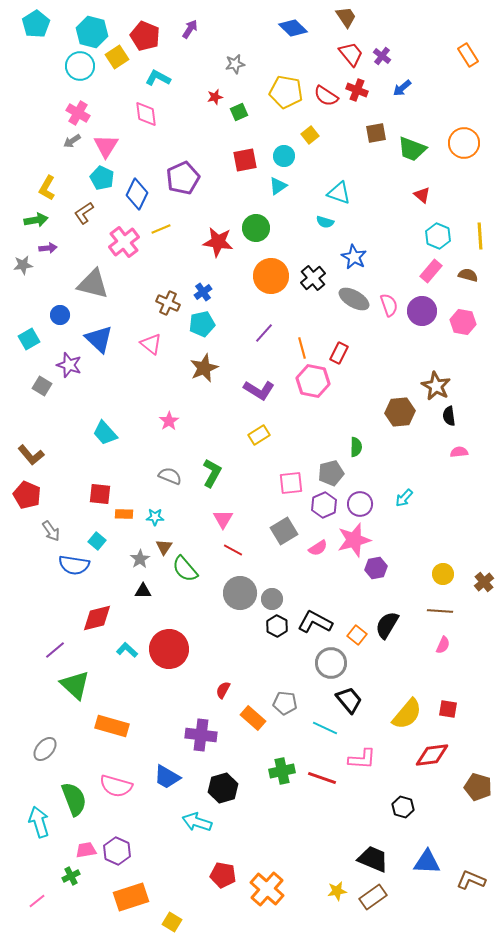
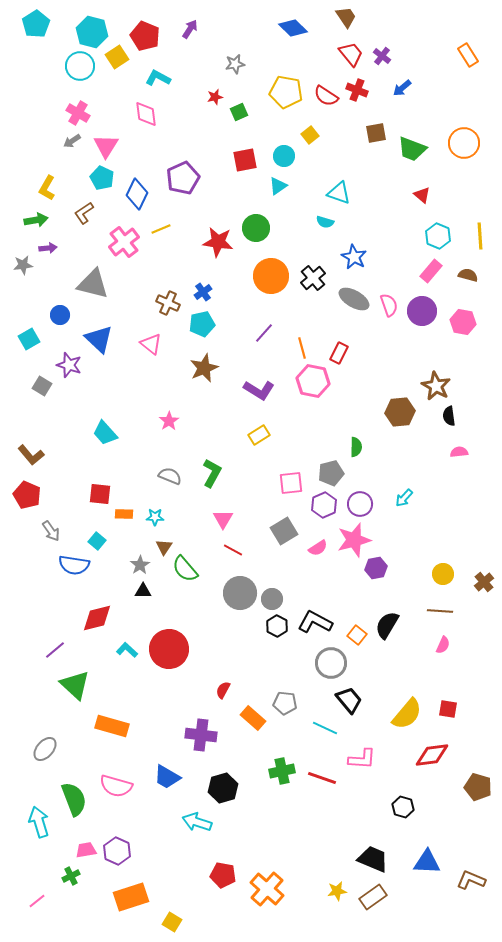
gray star at (140, 559): moved 6 px down
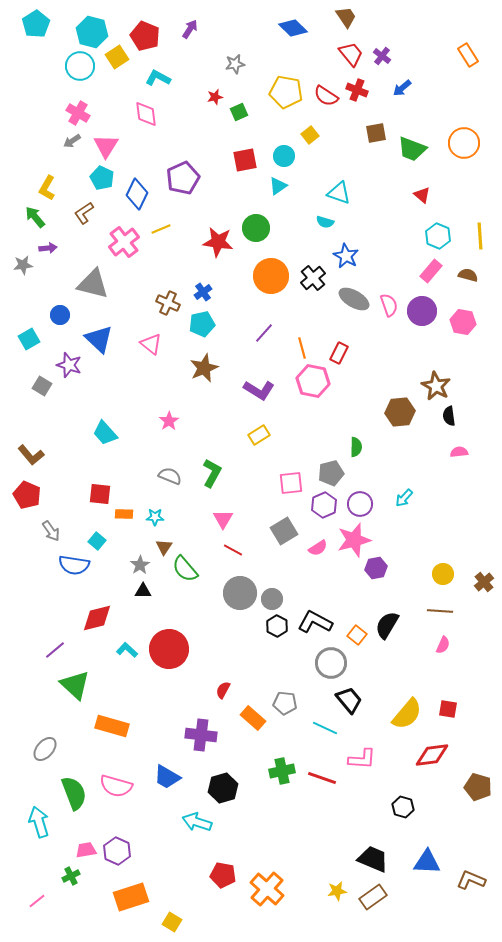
green arrow at (36, 220): moved 1 px left, 3 px up; rotated 120 degrees counterclockwise
blue star at (354, 257): moved 8 px left, 1 px up
green semicircle at (74, 799): moved 6 px up
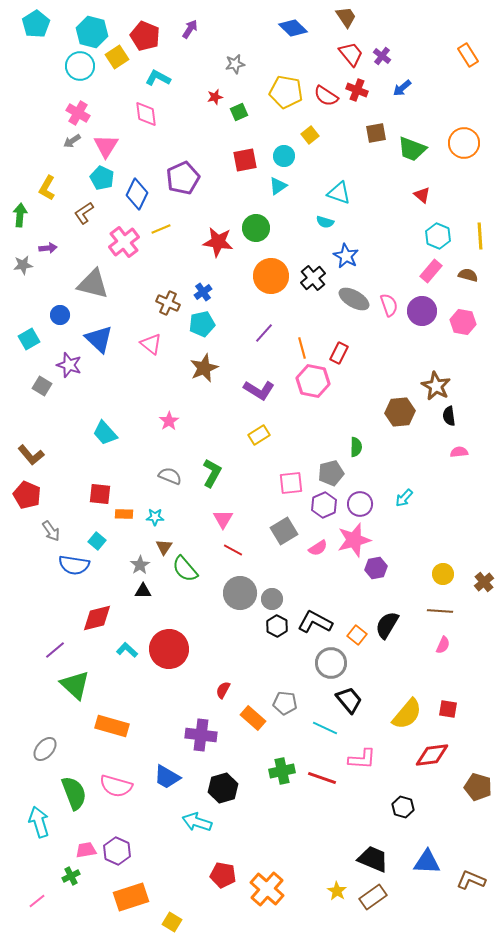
green arrow at (35, 217): moved 15 px left, 2 px up; rotated 45 degrees clockwise
yellow star at (337, 891): rotated 30 degrees counterclockwise
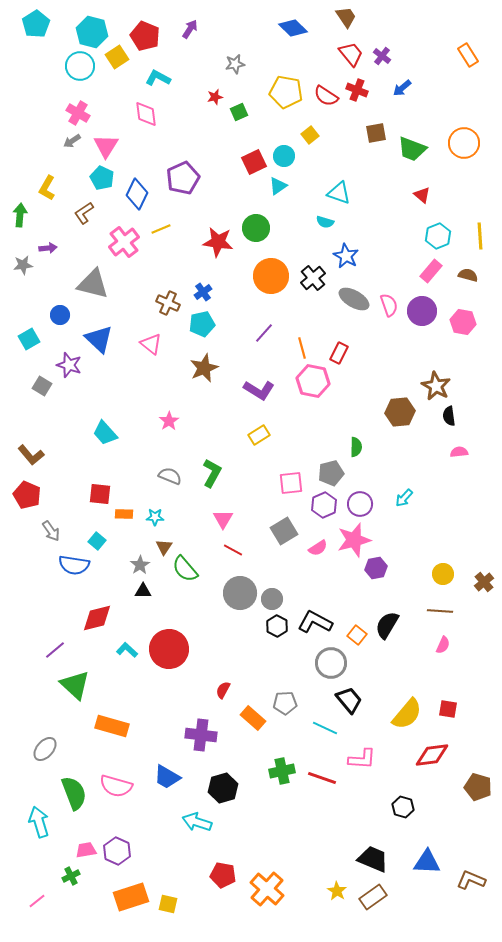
red square at (245, 160): moved 9 px right, 2 px down; rotated 15 degrees counterclockwise
cyan hexagon at (438, 236): rotated 15 degrees clockwise
gray pentagon at (285, 703): rotated 10 degrees counterclockwise
yellow square at (172, 922): moved 4 px left, 18 px up; rotated 18 degrees counterclockwise
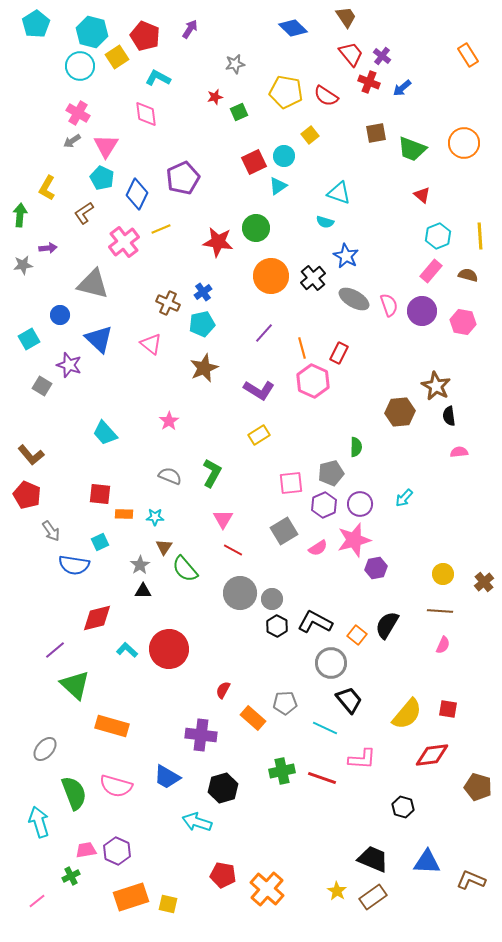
red cross at (357, 90): moved 12 px right, 8 px up
pink hexagon at (313, 381): rotated 12 degrees clockwise
cyan square at (97, 541): moved 3 px right, 1 px down; rotated 24 degrees clockwise
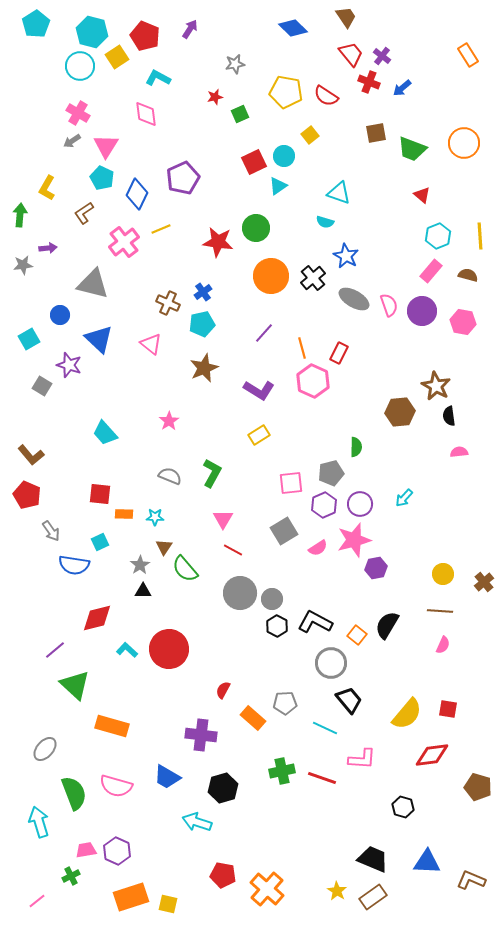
green square at (239, 112): moved 1 px right, 2 px down
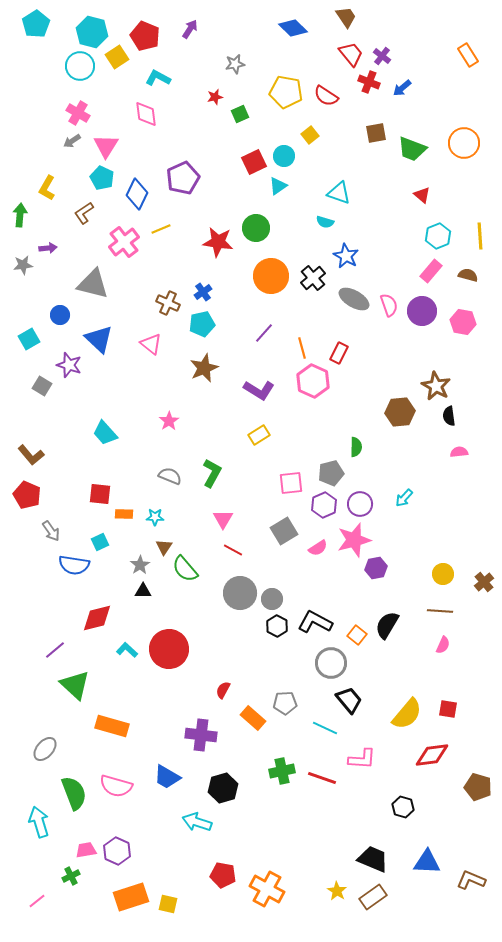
orange cross at (267, 889): rotated 12 degrees counterclockwise
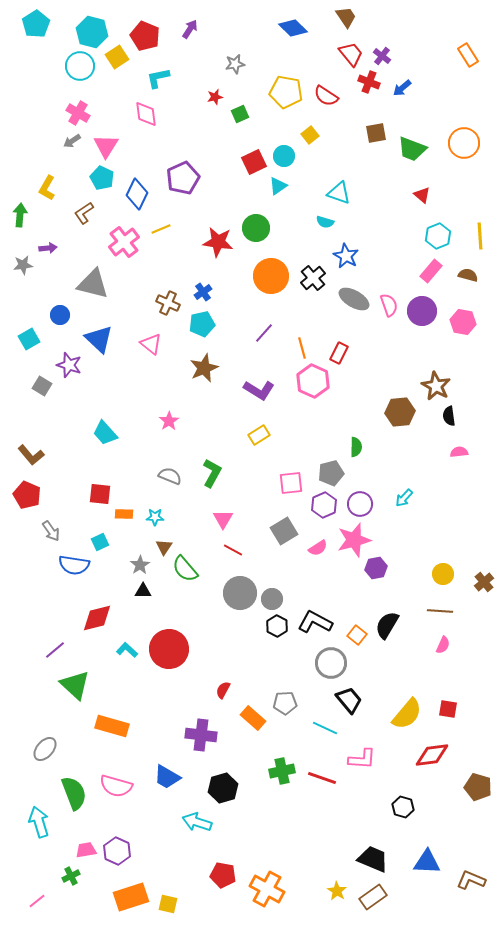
cyan L-shape at (158, 78): rotated 40 degrees counterclockwise
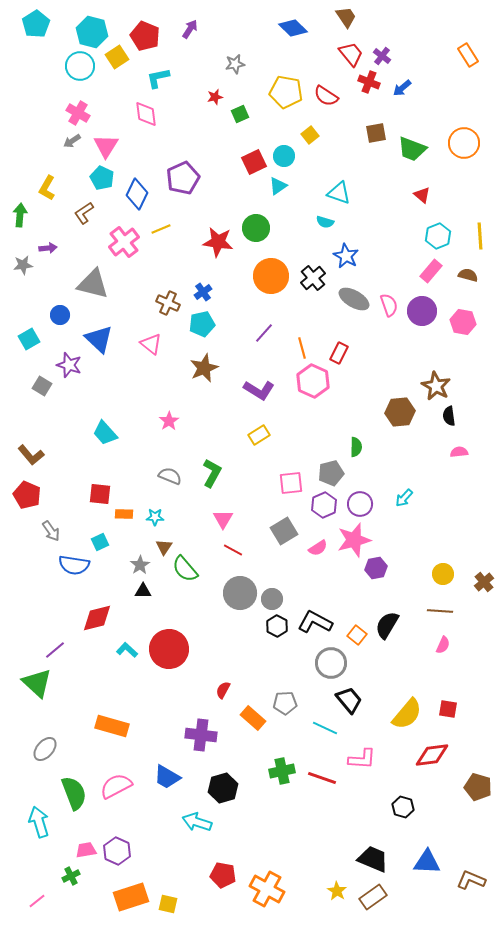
green triangle at (75, 685): moved 38 px left, 2 px up
pink semicircle at (116, 786): rotated 136 degrees clockwise
